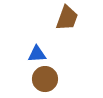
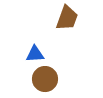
blue triangle: moved 2 px left
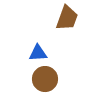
blue triangle: moved 3 px right, 1 px up
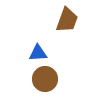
brown trapezoid: moved 2 px down
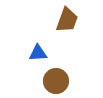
brown circle: moved 11 px right, 2 px down
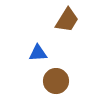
brown trapezoid: rotated 12 degrees clockwise
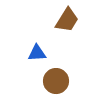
blue triangle: moved 1 px left
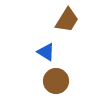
blue triangle: moved 9 px right, 1 px up; rotated 36 degrees clockwise
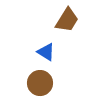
brown circle: moved 16 px left, 2 px down
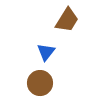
blue triangle: rotated 36 degrees clockwise
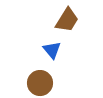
blue triangle: moved 6 px right, 2 px up; rotated 18 degrees counterclockwise
